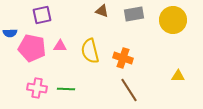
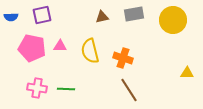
brown triangle: moved 6 px down; rotated 32 degrees counterclockwise
blue semicircle: moved 1 px right, 16 px up
yellow triangle: moved 9 px right, 3 px up
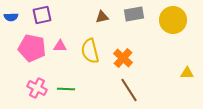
orange cross: rotated 24 degrees clockwise
pink cross: rotated 18 degrees clockwise
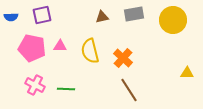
pink cross: moved 2 px left, 3 px up
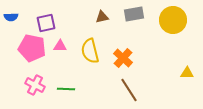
purple square: moved 4 px right, 8 px down
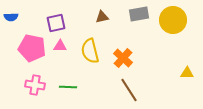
gray rectangle: moved 5 px right
purple square: moved 10 px right
pink cross: rotated 18 degrees counterclockwise
green line: moved 2 px right, 2 px up
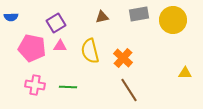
purple square: rotated 18 degrees counterclockwise
yellow triangle: moved 2 px left
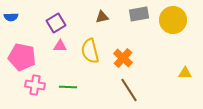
pink pentagon: moved 10 px left, 9 px down
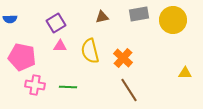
blue semicircle: moved 1 px left, 2 px down
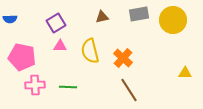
pink cross: rotated 12 degrees counterclockwise
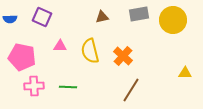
purple square: moved 14 px left, 6 px up; rotated 36 degrees counterclockwise
orange cross: moved 2 px up
pink cross: moved 1 px left, 1 px down
brown line: moved 2 px right; rotated 65 degrees clockwise
